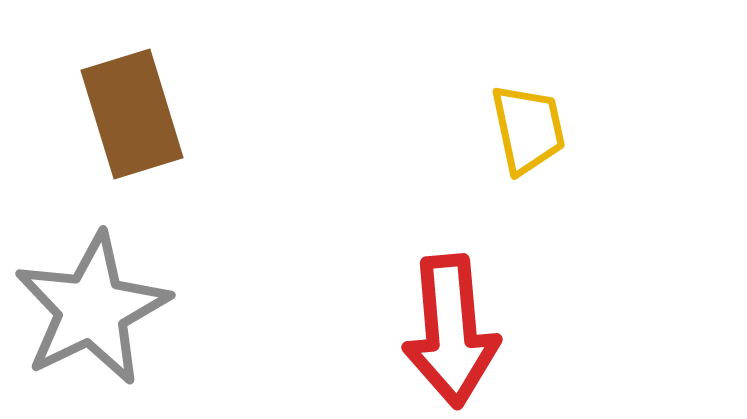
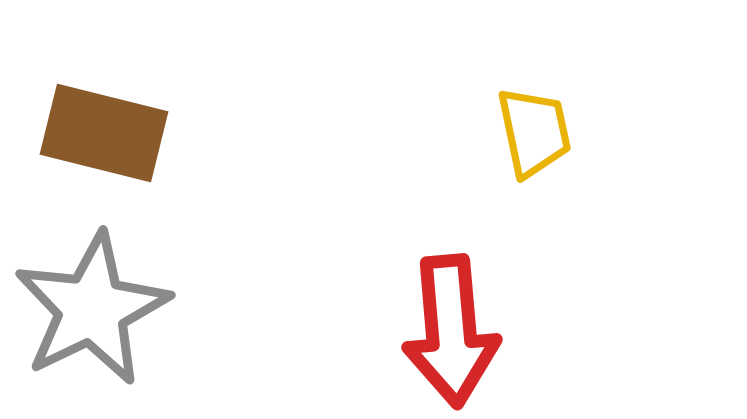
brown rectangle: moved 28 px left, 19 px down; rotated 59 degrees counterclockwise
yellow trapezoid: moved 6 px right, 3 px down
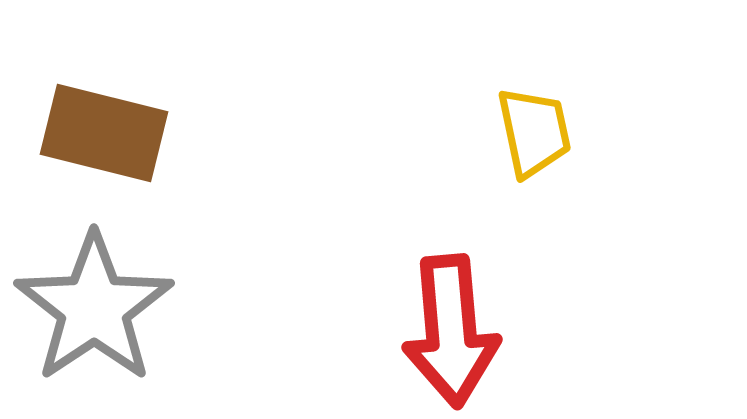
gray star: moved 2 px right, 1 px up; rotated 8 degrees counterclockwise
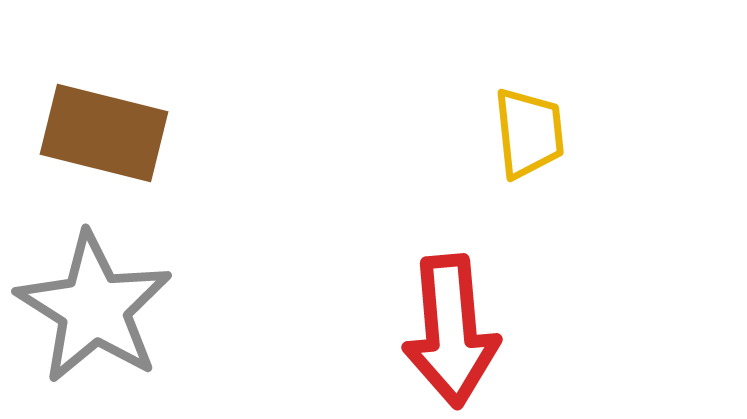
yellow trapezoid: moved 5 px left, 1 px down; rotated 6 degrees clockwise
gray star: rotated 6 degrees counterclockwise
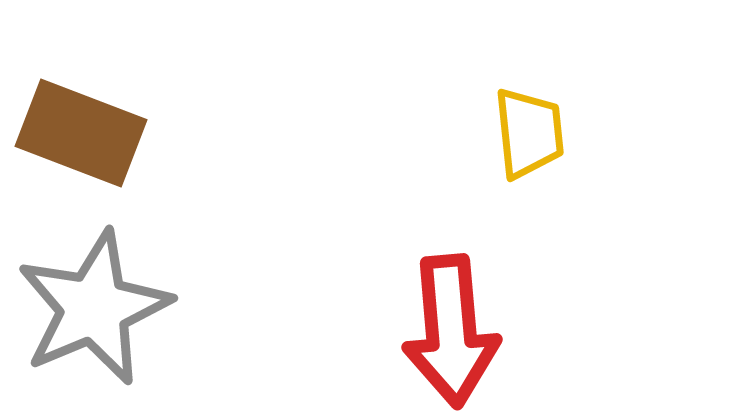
brown rectangle: moved 23 px left; rotated 7 degrees clockwise
gray star: rotated 17 degrees clockwise
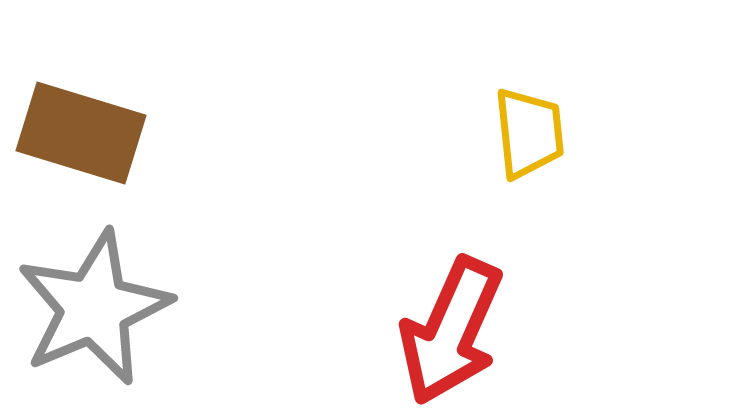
brown rectangle: rotated 4 degrees counterclockwise
red arrow: rotated 29 degrees clockwise
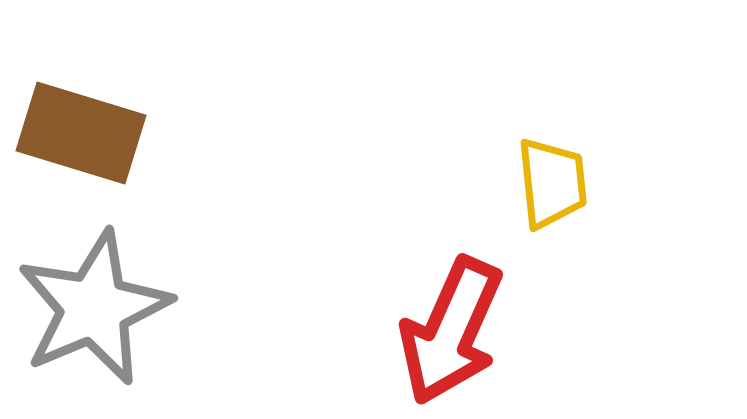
yellow trapezoid: moved 23 px right, 50 px down
